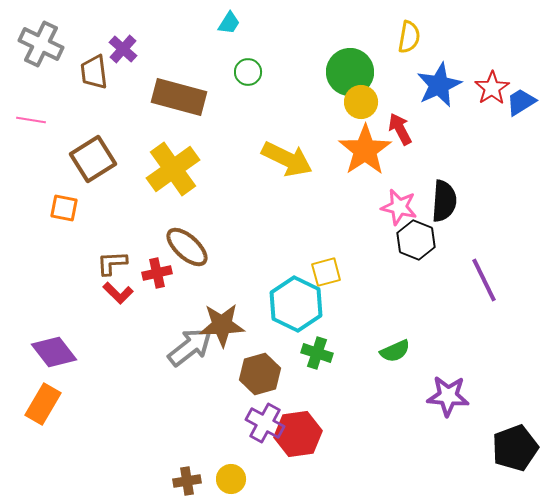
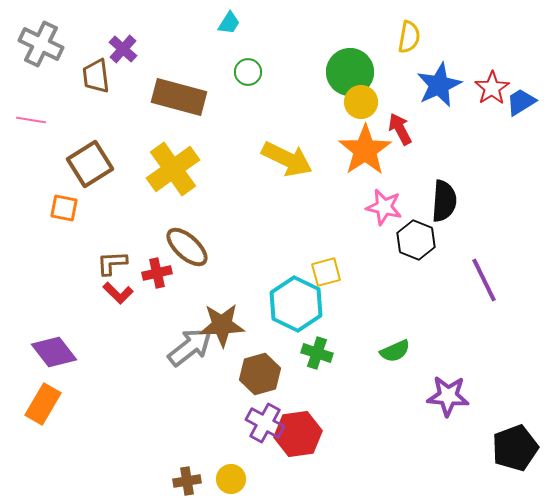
brown trapezoid at (94, 72): moved 2 px right, 4 px down
brown square at (93, 159): moved 3 px left, 5 px down
pink star at (399, 207): moved 15 px left
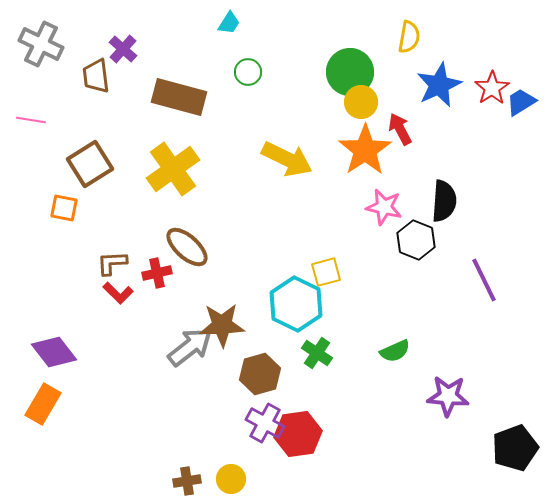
green cross at (317, 353): rotated 16 degrees clockwise
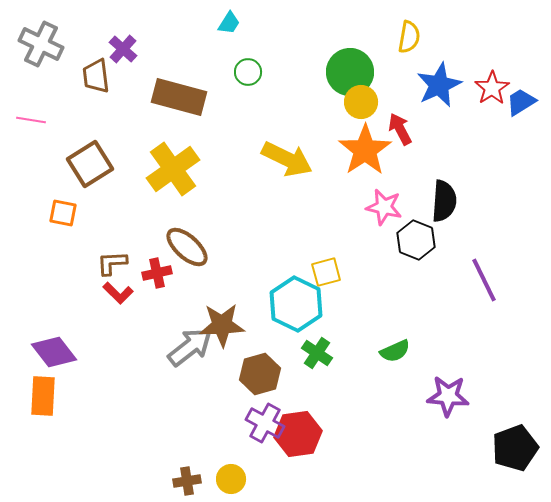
orange square at (64, 208): moved 1 px left, 5 px down
orange rectangle at (43, 404): moved 8 px up; rotated 27 degrees counterclockwise
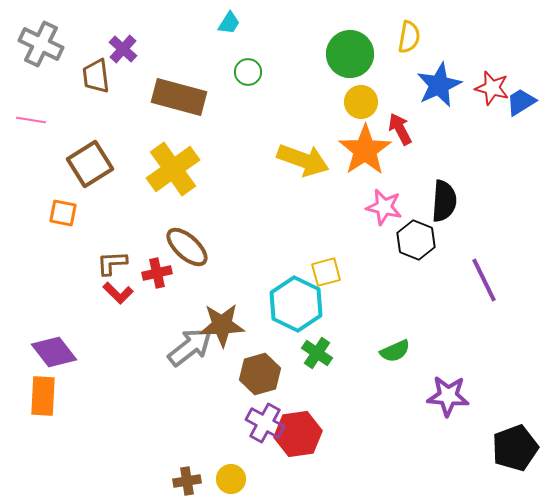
green circle at (350, 72): moved 18 px up
red star at (492, 88): rotated 24 degrees counterclockwise
yellow arrow at (287, 159): moved 16 px right, 1 px down; rotated 6 degrees counterclockwise
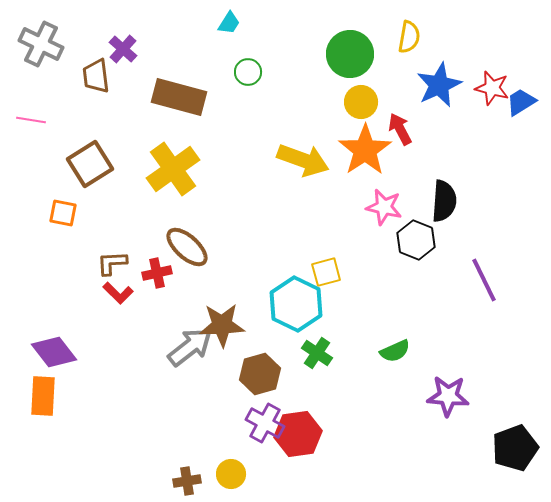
yellow circle at (231, 479): moved 5 px up
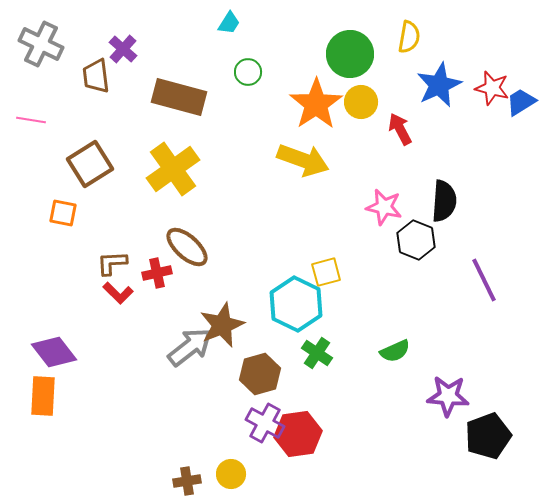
orange star at (365, 150): moved 49 px left, 46 px up
brown star at (222, 325): rotated 21 degrees counterclockwise
black pentagon at (515, 448): moved 27 px left, 12 px up
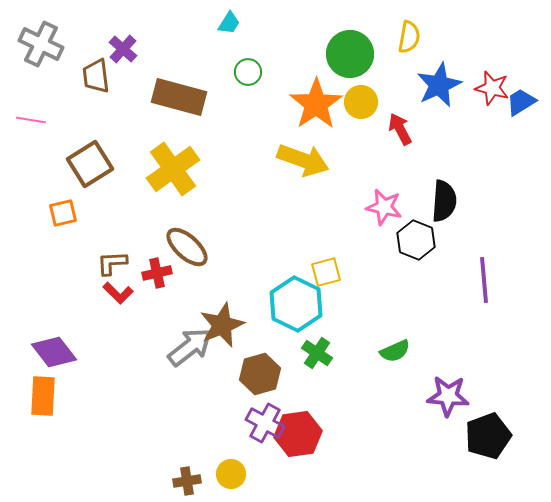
orange square at (63, 213): rotated 24 degrees counterclockwise
purple line at (484, 280): rotated 21 degrees clockwise
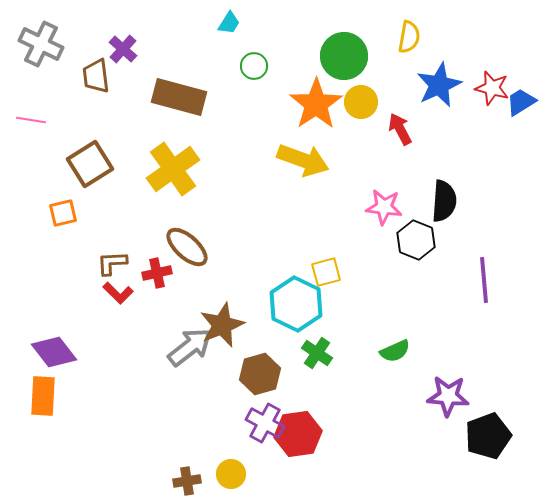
green circle at (350, 54): moved 6 px left, 2 px down
green circle at (248, 72): moved 6 px right, 6 px up
pink star at (384, 207): rotated 6 degrees counterclockwise
